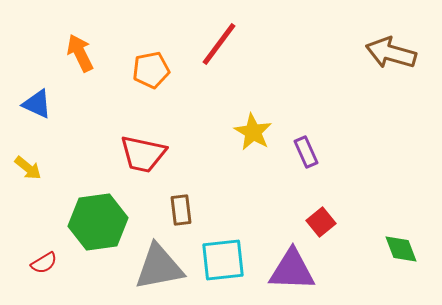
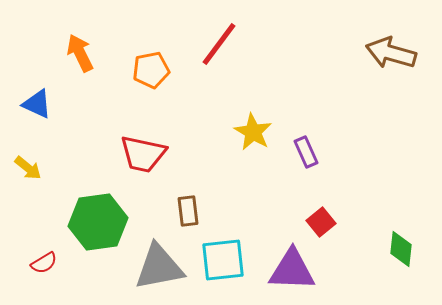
brown rectangle: moved 7 px right, 1 px down
green diamond: rotated 27 degrees clockwise
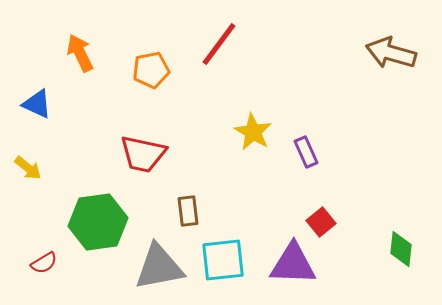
purple triangle: moved 1 px right, 6 px up
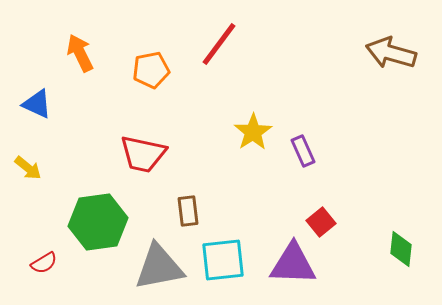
yellow star: rotated 9 degrees clockwise
purple rectangle: moved 3 px left, 1 px up
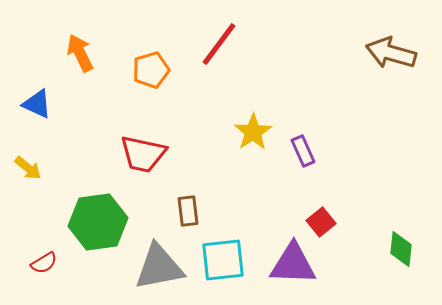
orange pentagon: rotated 6 degrees counterclockwise
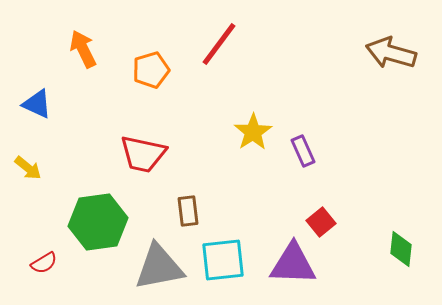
orange arrow: moved 3 px right, 4 px up
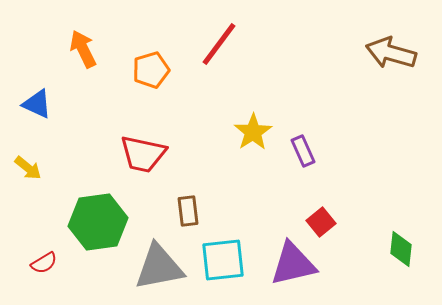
purple triangle: rotated 15 degrees counterclockwise
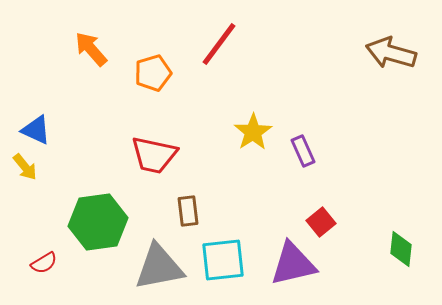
orange arrow: moved 8 px right; rotated 15 degrees counterclockwise
orange pentagon: moved 2 px right, 3 px down
blue triangle: moved 1 px left, 26 px down
red trapezoid: moved 11 px right, 1 px down
yellow arrow: moved 3 px left, 1 px up; rotated 12 degrees clockwise
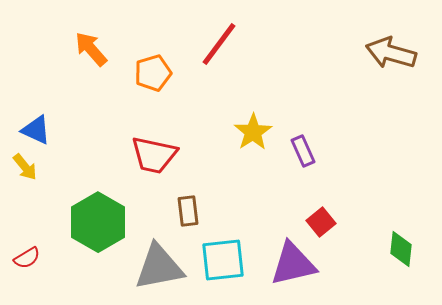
green hexagon: rotated 22 degrees counterclockwise
red semicircle: moved 17 px left, 5 px up
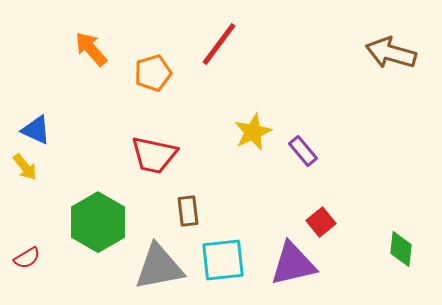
yellow star: rotated 9 degrees clockwise
purple rectangle: rotated 16 degrees counterclockwise
